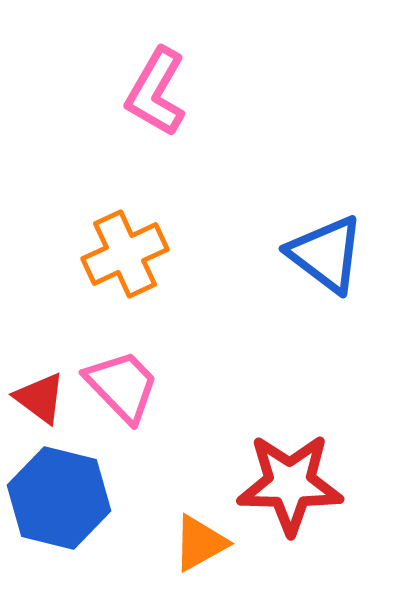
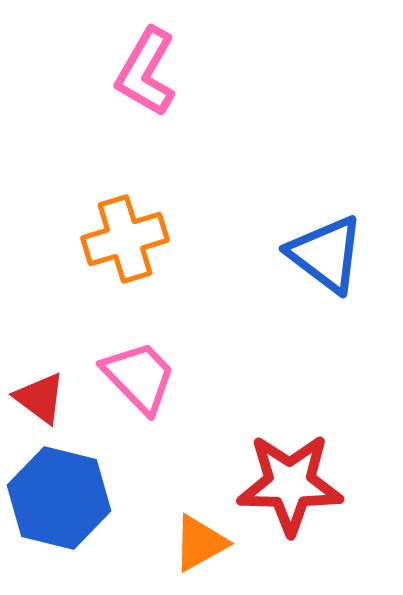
pink L-shape: moved 10 px left, 20 px up
orange cross: moved 15 px up; rotated 8 degrees clockwise
pink trapezoid: moved 17 px right, 9 px up
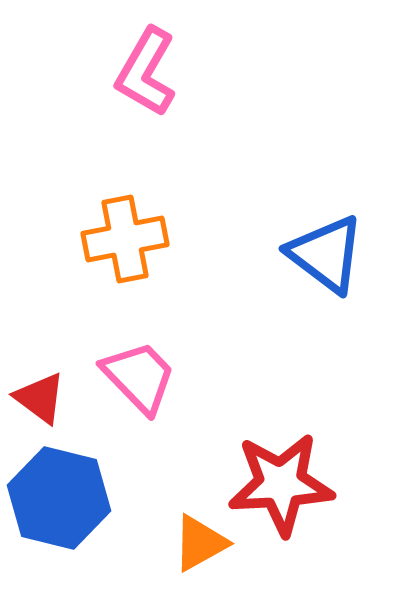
orange cross: rotated 6 degrees clockwise
red star: moved 9 px left; rotated 4 degrees counterclockwise
